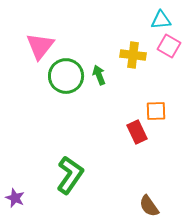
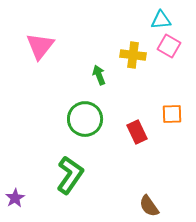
green circle: moved 19 px right, 43 px down
orange square: moved 16 px right, 3 px down
purple star: rotated 18 degrees clockwise
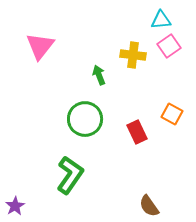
pink square: rotated 25 degrees clockwise
orange square: rotated 30 degrees clockwise
purple star: moved 8 px down
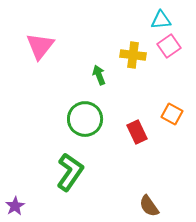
green L-shape: moved 3 px up
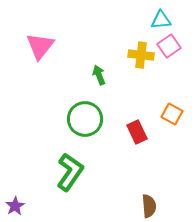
yellow cross: moved 8 px right
brown semicircle: rotated 150 degrees counterclockwise
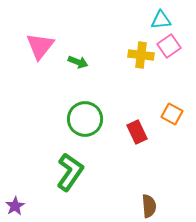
green arrow: moved 21 px left, 13 px up; rotated 132 degrees clockwise
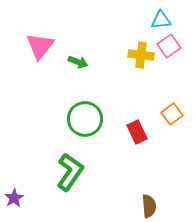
orange square: rotated 25 degrees clockwise
purple star: moved 1 px left, 8 px up
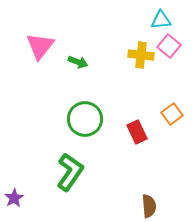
pink square: rotated 15 degrees counterclockwise
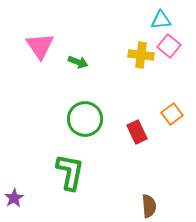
pink triangle: rotated 12 degrees counterclockwise
green L-shape: rotated 24 degrees counterclockwise
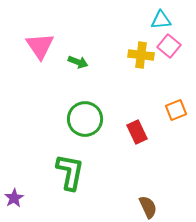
orange square: moved 4 px right, 4 px up; rotated 15 degrees clockwise
brown semicircle: moved 1 px left, 1 px down; rotated 20 degrees counterclockwise
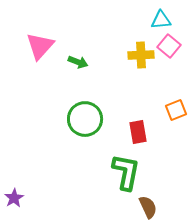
pink triangle: rotated 16 degrees clockwise
yellow cross: rotated 10 degrees counterclockwise
red rectangle: moved 1 px right; rotated 15 degrees clockwise
green L-shape: moved 56 px right
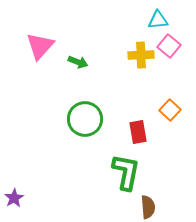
cyan triangle: moved 3 px left
orange square: moved 6 px left; rotated 25 degrees counterclockwise
brown semicircle: rotated 20 degrees clockwise
